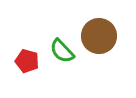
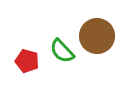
brown circle: moved 2 px left
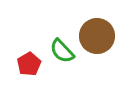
red pentagon: moved 2 px right, 3 px down; rotated 25 degrees clockwise
